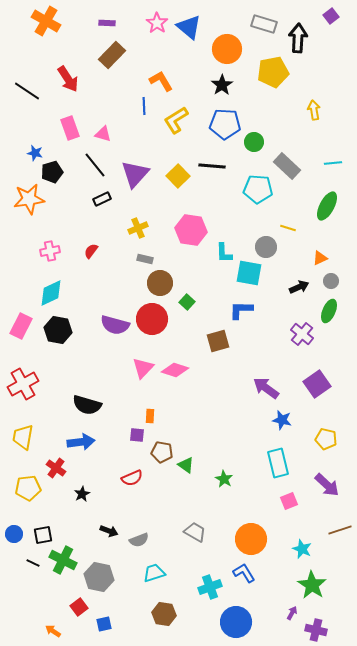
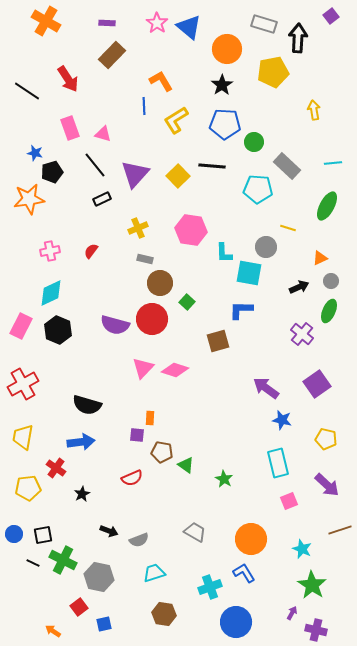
black hexagon at (58, 330): rotated 12 degrees clockwise
orange rectangle at (150, 416): moved 2 px down
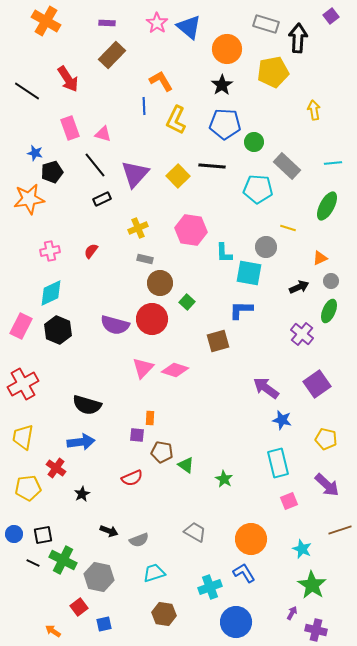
gray rectangle at (264, 24): moved 2 px right
yellow L-shape at (176, 120): rotated 32 degrees counterclockwise
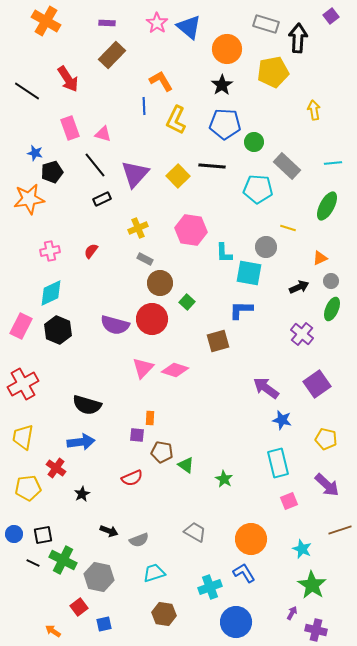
gray rectangle at (145, 259): rotated 14 degrees clockwise
green ellipse at (329, 311): moved 3 px right, 2 px up
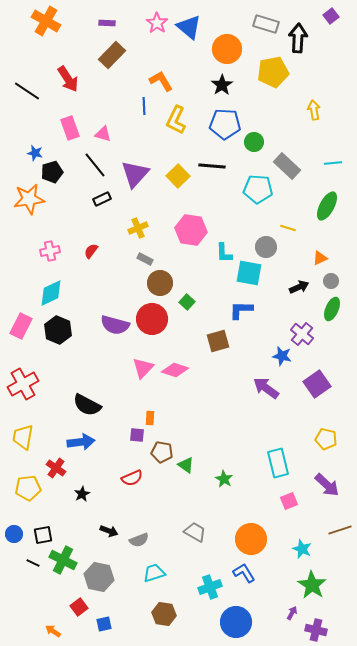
black semicircle at (87, 405): rotated 12 degrees clockwise
blue star at (282, 420): moved 64 px up
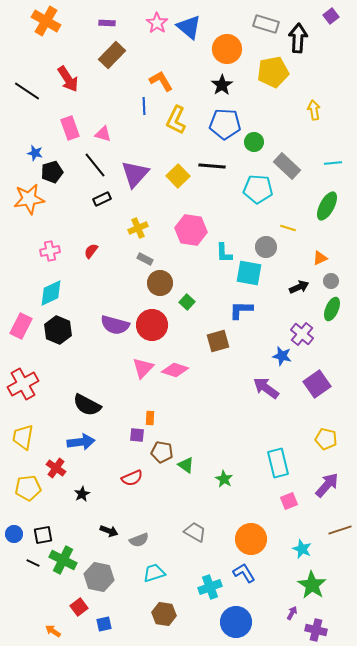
red circle at (152, 319): moved 6 px down
purple arrow at (327, 485): rotated 92 degrees counterclockwise
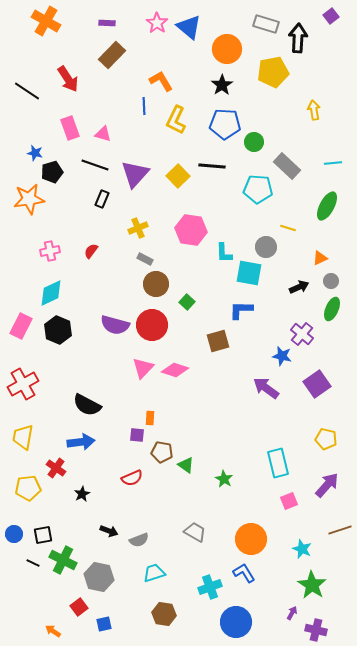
black line at (95, 165): rotated 32 degrees counterclockwise
black rectangle at (102, 199): rotated 42 degrees counterclockwise
brown circle at (160, 283): moved 4 px left, 1 px down
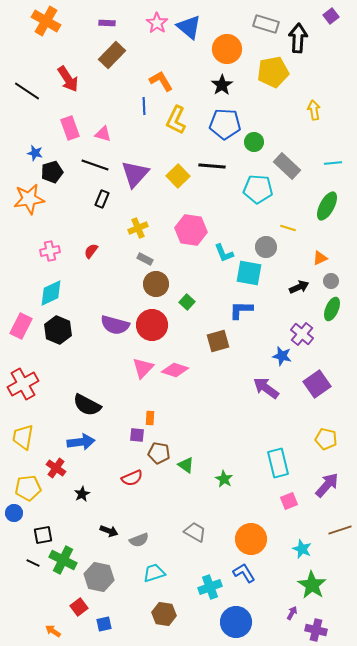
cyan L-shape at (224, 253): rotated 20 degrees counterclockwise
brown pentagon at (162, 452): moved 3 px left, 1 px down
blue circle at (14, 534): moved 21 px up
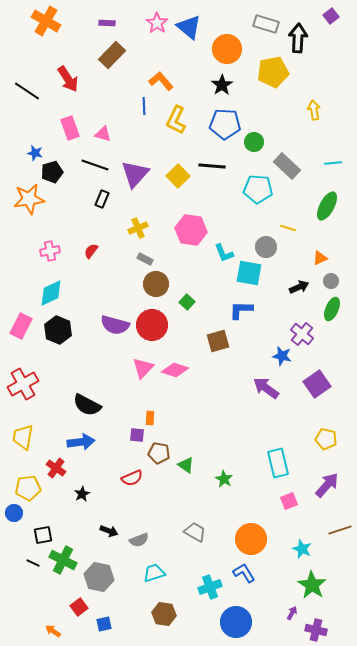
orange L-shape at (161, 81): rotated 10 degrees counterclockwise
